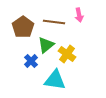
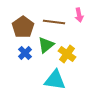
blue cross: moved 6 px left, 8 px up
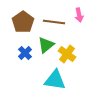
brown pentagon: moved 5 px up
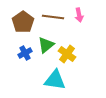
brown line: moved 1 px left, 5 px up
blue cross: rotated 16 degrees clockwise
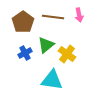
cyan triangle: moved 3 px left
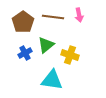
yellow cross: moved 3 px right, 1 px down; rotated 18 degrees counterclockwise
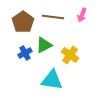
pink arrow: moved 3 px right; rotated 32 degrees clockwise
green triangle: moved 2 px left; rotated 12 degrees clockwise
yellow cross: rotated 18 degrees clockwise
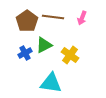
pink arrow: moved 3 px down
brown pentagon: moved 4 px right, 1 px up
cyan triangle: moved 1 px left, 3 px down
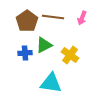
blue cross: rotated 24 degrees clockwise
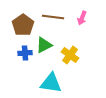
brown pentagon: moved 4 px left, 4 px down
